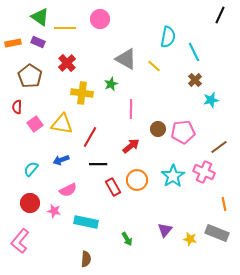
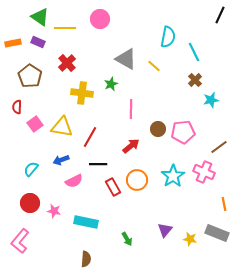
yellow triangle at (62, 124): moved 3 px down
pink semicircle at (68, 190): moved 6 px right, 9 px up
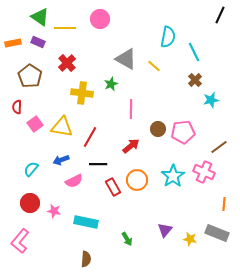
orange line at (224, 204): rotated 16 degrees clockwise
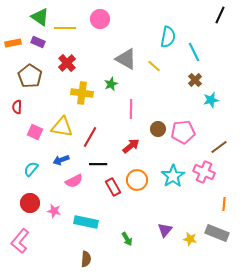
pink square at (35, 124): moved 8 px down; rotated 28 degrees counterclockwise
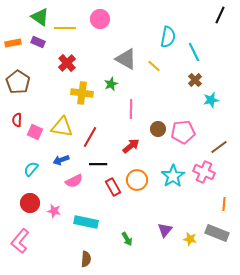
brown pentagon at (30, 76): moved 12 px left, 6 px down
red semicircle at (17, 107): moved 13 px down
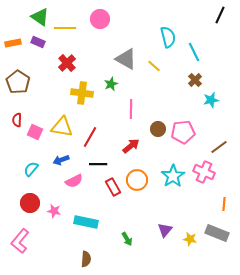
cyan semicircle at (168, 37): rotated 25 degrees counterclockwise
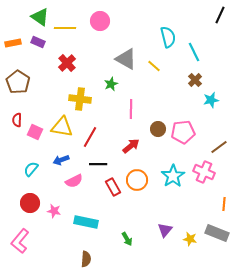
pink circle at (100, 19): moved 2 px down
yellow cross at (82, 93): moved 2 px left, 6 px down
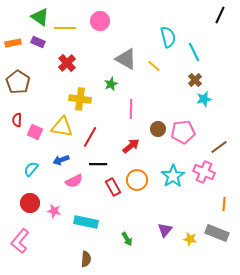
cyan star at (211, 100): moved 7 px left, 1 px up
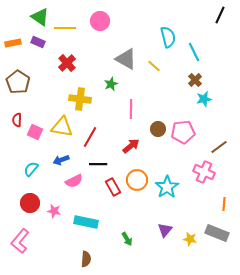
cyan star at (173, 176): moved 6 px left, 11 px down
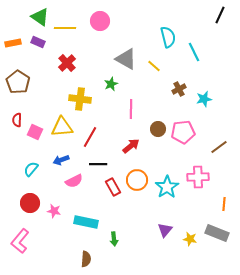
brown cross at (195, 80): moved 16 px left, 9 px down; rotated 16 degrees clockwise
yellow triangle at (62, 127): rotated 15 degrees counterclockwise
pink cross at (204, 172): moved 6 px left, 5 px down; rotated 25 degrees counterclockwise
green arrow at (127, 239): moved 13 px left; rotated 24 degrees clockwise
